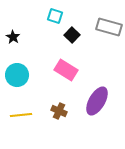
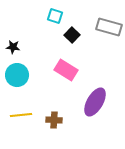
black star: moved 10 px down; rotated 24 degrees counterclockwise
purple ellipse: moved 2 px left, 1 px down
brown cross: moved 5 px left, 9 px down; rotated 21 degrees counterclockwise
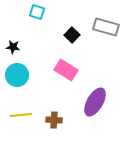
cyan square: moved 18 px left, 4 px up
gray rectangle: moved 3 px left
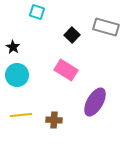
black star: rotated 24 degrees clockwise
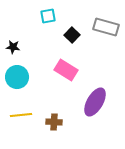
cyan square: moved 11 px right, 4 px down; rotated 28 degrees counterclockwise
black star: rotated 24 degrees counterclockwise
cyan circle: moved 2 px down
brown cross: moved 2 px down
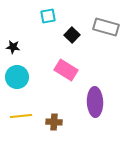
purple ellipse: rotated 32 degrees counterclockwise
yellow line: moved 1 px down
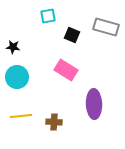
black square: rotated 21 degrees counterclockwise
purple ellipse: moved 1 px left, 2 px down
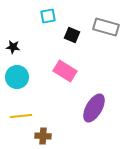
pink rectangle: moved 1 px left, 1 px down
purple ellipse: moved 4 px down; rotated 32 degrees clockwise
brown cross: moved 11 px left, 14 px down
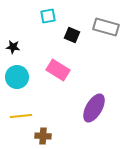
pink rectangle: moved 7 px left, 1 px up
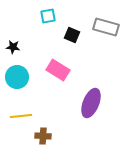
purple ellipse: moved 3 px left, 5 px up; rotated 8 degrees counterclockwise
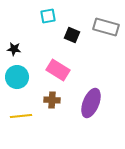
black star: moved 1 px right, 2 px down
brown cross: moved 9 px right, 36 px up
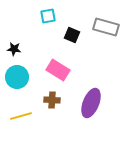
yellow line: rotated 10 degrees counterclockwise
